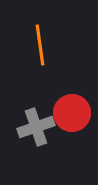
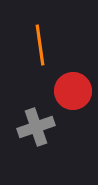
red circle: moved 1 px right, 22 px up
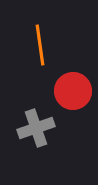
gray cross: moved 1 px down
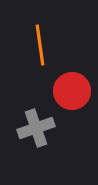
red circle: moved 1 px left
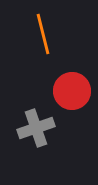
orange line: moved 3 px right, 11 px up; rotated 6 degrees counterclockwise
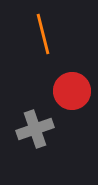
gray cross: moved 1 px left, 1 px down
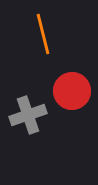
gray cross: moved 7 px left, 14 px up
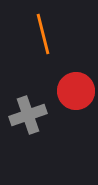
red circle: moved 4 px right
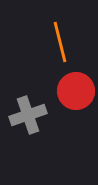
orange line: moved 17 px right, 8 px down
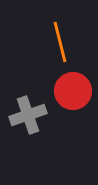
red circle: moved 3 px left
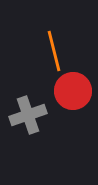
orange line: moved 6 px left, 9 px down
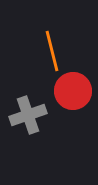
orange line: moved 2 px left
